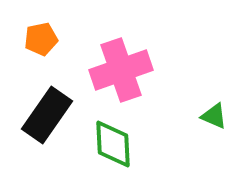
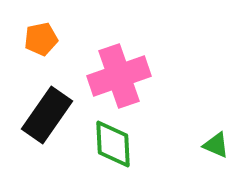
pink cross: moved 2 px left, 6 px down
green triangle: moved 2 px right, 29 px down
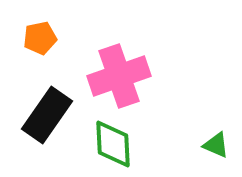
orange pentagon: moved 1 px left, 1 px up
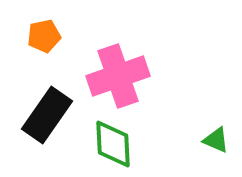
orange pentagon: moved 4 px right, 2 px up
pink cross: moved 1 px left
green triangle: moved 5 px up
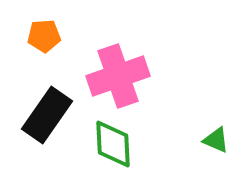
orange pentagon: rotated 8 degrees clockwise
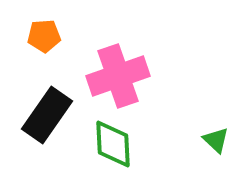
green triangle: rotated 20 degrees clockwise
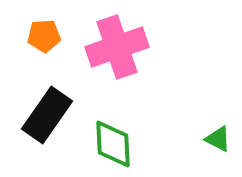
pink cross: moved 1 px left, 29 px up
green triangle: moved 2 px right, 1 px up; rotated 16 degrees counterclockwise
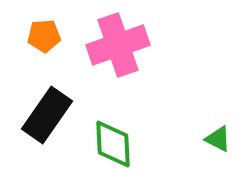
pink cross: moved 1 px right, 2 px up
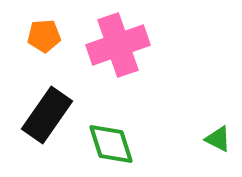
green diamond: moved 2 px left; rotated 15 degrees counterclockwise
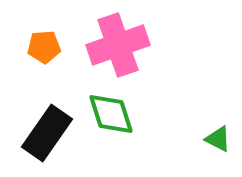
orange pentagon: moved 11 px down
black rectangle: moved 18 px down
green diamond: moved 30 px up
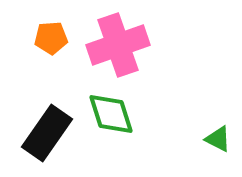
orange pentagon: moved 7 px right, 9 px up
